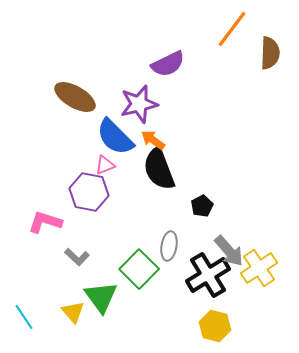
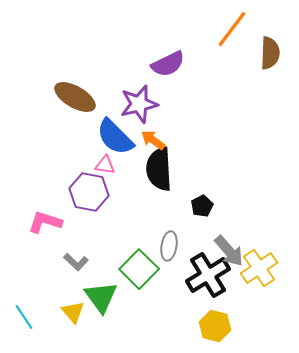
pink triangle: rotated 30 degrees clockwise
black semicircle: rotated 18 degrees clockwise
gray L-shape: moved 1 px left, 5 px down
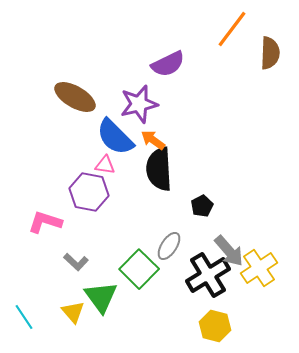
gray ellipse: rotated 24 degrees clockwise
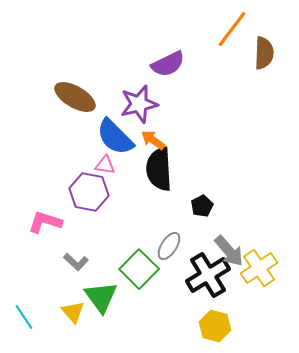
brown semicircle: moved 6 px left
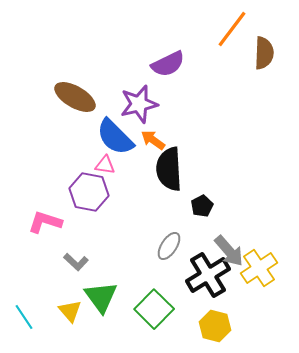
black semicircle: moved 10 px right
green square: moved 15 px right, 40 px down
yellow triangle: moved 3 px left, 1 px up
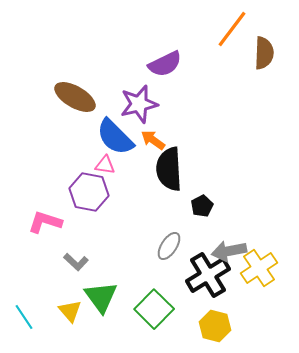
purple semicircle: moved 3 px left
gray arrow: rotated 120 degrees clockwise
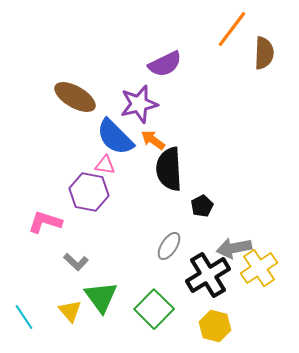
gray arrow: moved 5 px right, 3 px up
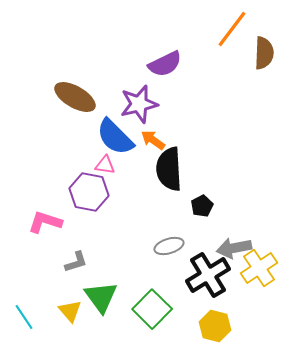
gray ellipse: rotated 40 degrees clockwise
gray L-shape: rotated 60 degrees counterclockwise
green square: moved 2 px left
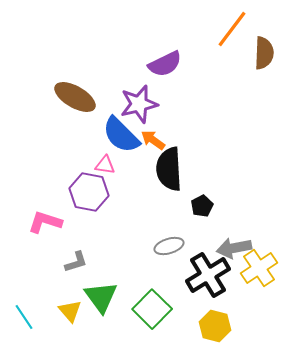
blue semicircle: moved 6 px right, 2 px up
